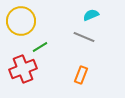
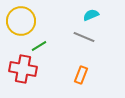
green line: moved 1 px left, 1 px up
red cross: rotated 32 degrees clockwise
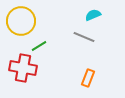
cyan semicircle: moved 2 px right
red cross: moved 1 px up
orange rectangle: moved 7 px right, 3 px down
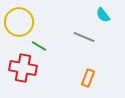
cyan semicircle: moved 10 px right; rotated 105 degrees counterclockwise
yellow circle: moved 2 px left, 1 px down
green line: rotated 63 degrees clockwise
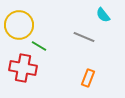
yellow circle: moved 3 px down
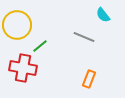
yellow circle: moved 2 px left
green line: moved 1 px right; rotated 70 degrees counterclockwise
orange rectangle: moved 1 px right, 1 px down
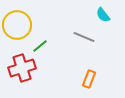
red cross: moved 1 px left; rotated 28 degrees counterclockwise
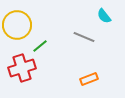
cyan semicircle: moved 1 px right, 1 px down
orange rectangle: rotated 48 degrees clockwise
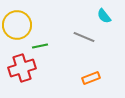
green line: rotated 28 degrees clockwise
orange rectangle: moved 2 px right, 1 px up
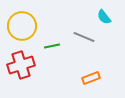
cyan semicircle: moved 1 px down
yellow circle: moved 5 px right, 1 px down
green line: moved 12 px right
red cross: moved 1 px left, 3 px up
